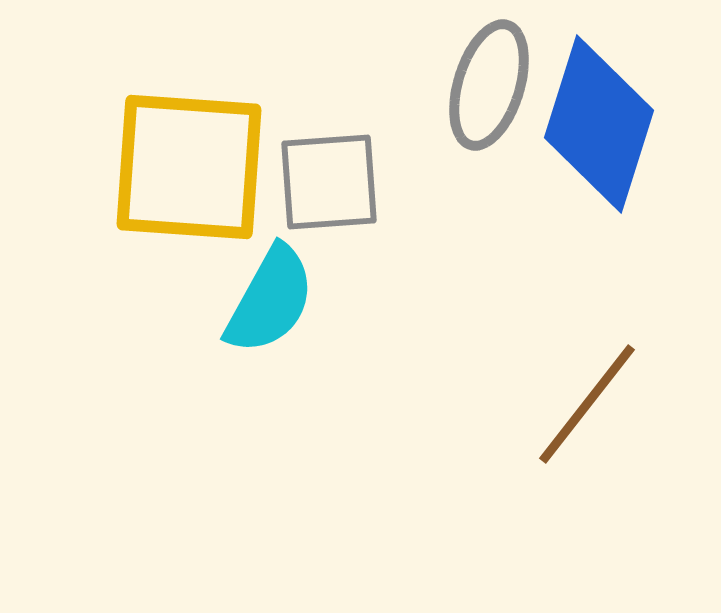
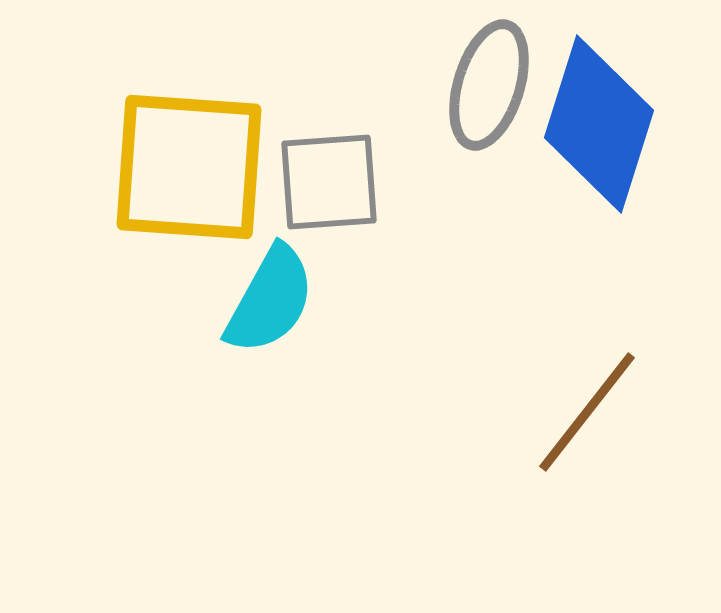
brown line: moved 8 px down
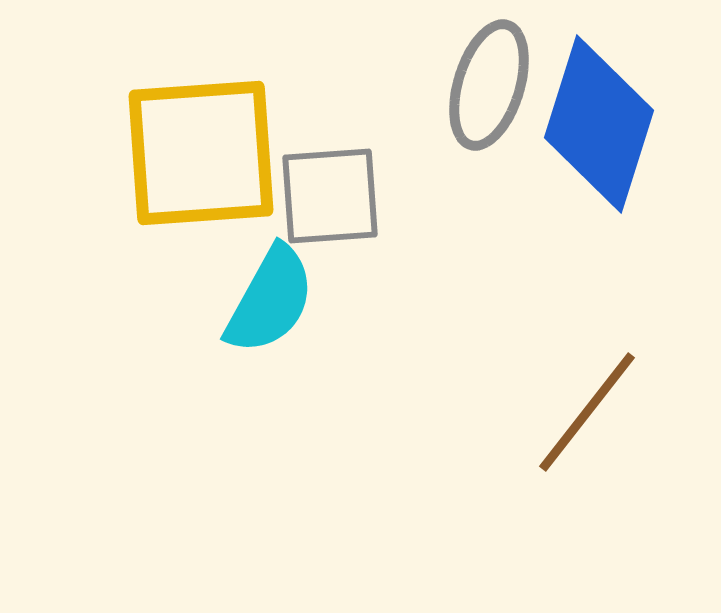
yellow square: moved 12 px right, 14 px up; rotated 8 degrees counterclockwise
gray square: moved 1 px right, 14 px down
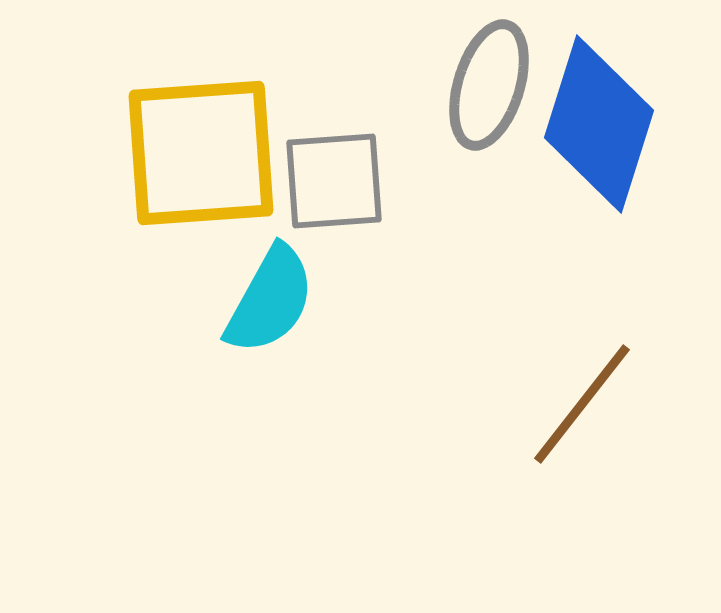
gray square: moved 4 px right, 15 px up
brown line: moved 5 px left, 8 px up
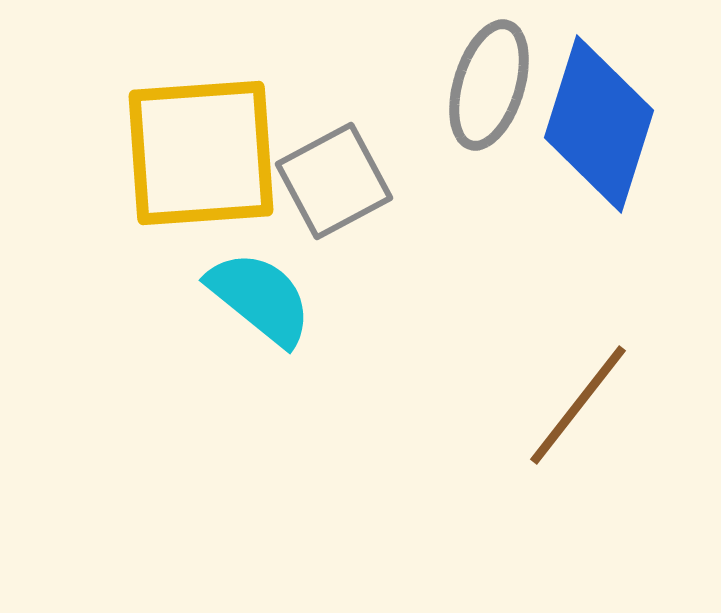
gray square: rotated 24 degrees counterclockwise
cyan semicircle: moved 10 px left, 2 px up; rotated 80 degrees counterclockwise
brown line: moved 4 px left, 1 px down
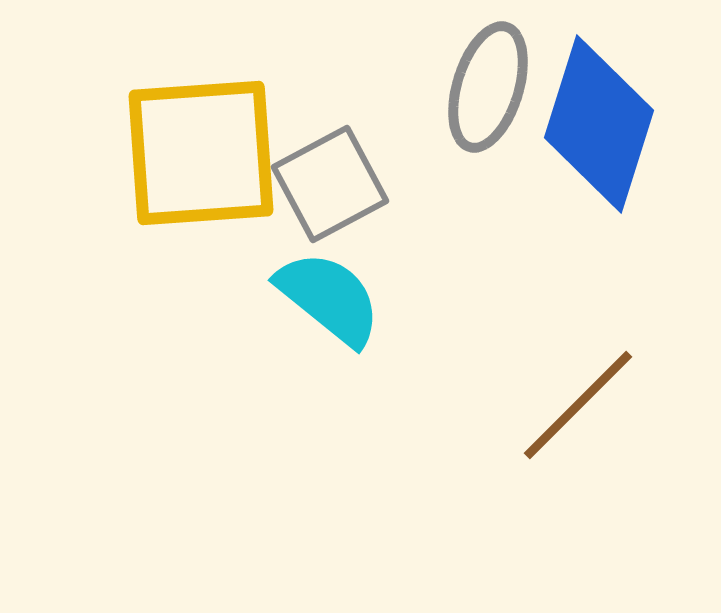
gray ellipse: moved 1 px left, 2 px down
gray square: moved 4 px left, 3 px down
cyan semicircle: moved 69 px right
brown line: rotated 7 degrees clockwise
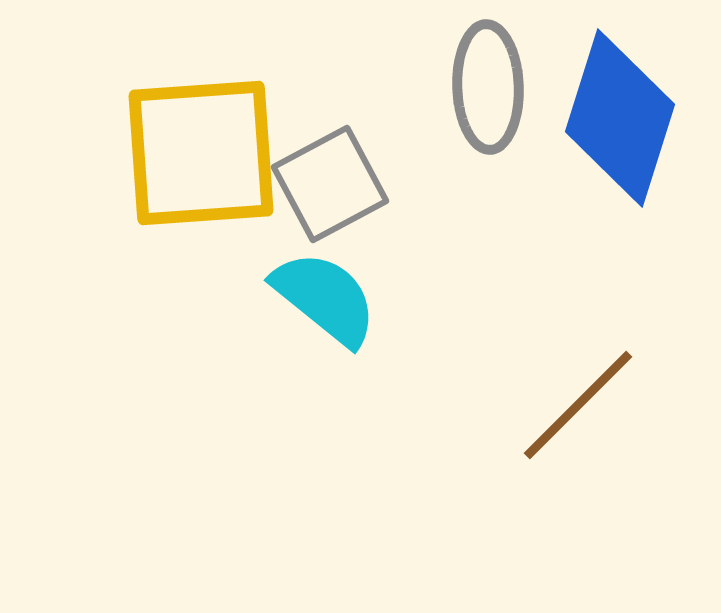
gray ellipse: rotated 19 degrees counterclockwise
blue diamond: moved 21 px right, 6 px up
cyan semicircle: moved 4 px left
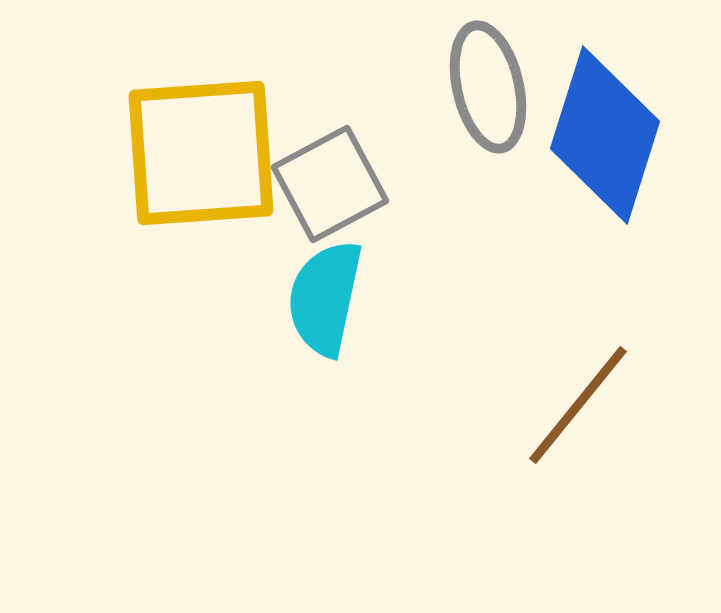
gray ellipse: rotated 11 degrees counterclockwise
blue diamond: moved 15 px left, 17 px down
cyan semicircle: rotated 117 degrees counterclockwise
brown line: rotated 6 degrees counterclockwise
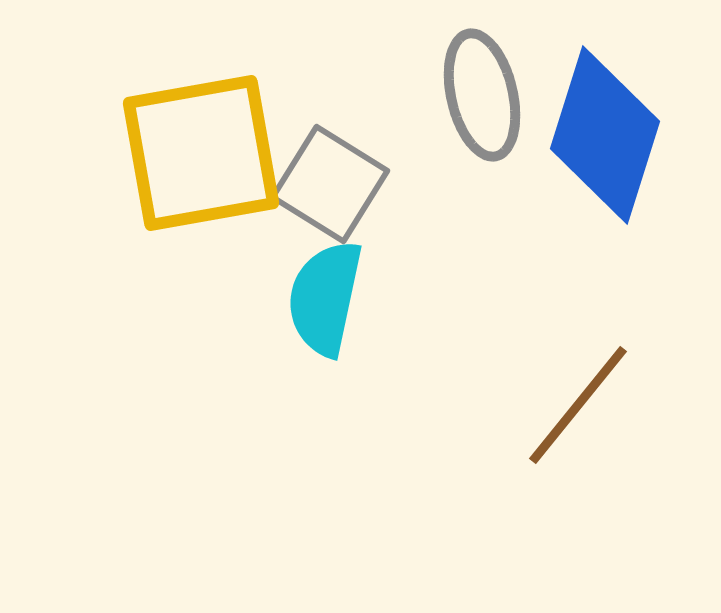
gray ellipse: moved 6 px left, 8 px down
yellow square: rotated 6 degrees counterclockwise
gray square: rotated 30 degrees counterclockwise
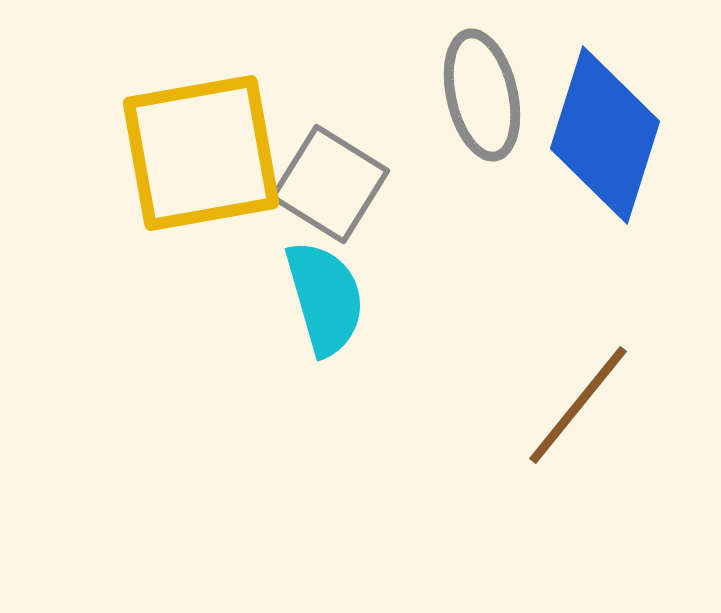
cyan semicircle: rotated 152 degrees clockwise
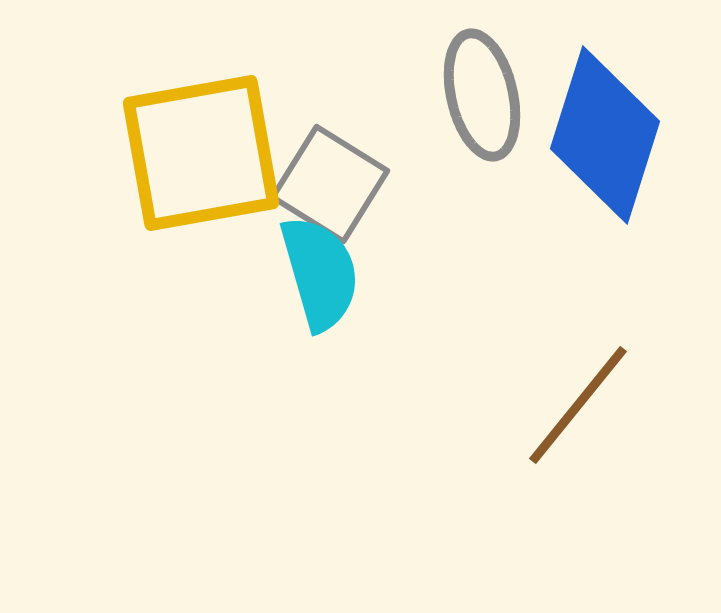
cyan semicircle: moved 5 px left, 25 px up
